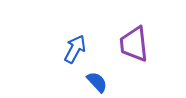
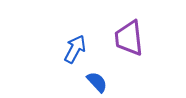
purple trapezoid: moved 5 px left, 6 px up
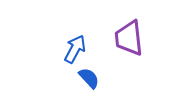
blue semicircle: moved 8 px left, 4 px up
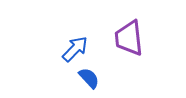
blue arrow: rotated 16 degrees clockwise
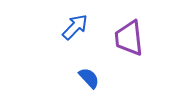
blue arrow: moved 22 px up
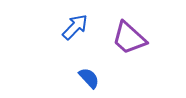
purple trapezoid: rotated 42 degrees counterclockwise
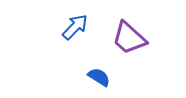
blue semicircle: moved 10 px right, 1 px up; rotated 15 degrees counterclockwise
